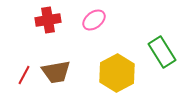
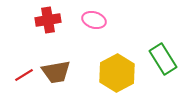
pink ellipse: rotated 55 degrees clockwise
green rectangle: moved 1 px right, 7 px down
red line: rotated 30 degrees clockwise
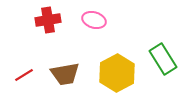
brown trapezoid: moved 9 px right, 2 px down
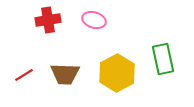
green rectangle: rotated 20 degrees clockwise
brown trapezoid: rotated 12 degrees clockwise
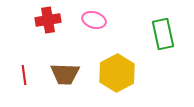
green rectangle: moved 25 px up
red line: rotated 66 degrees counterclockwise
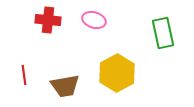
red cross: rotated 15 degrees clockwise
green rectangle: moved 1 px up
brown trapezoid: moved 12 px down; rotated 12 degrees counterclockwise
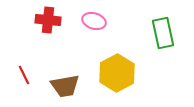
pink ellipse: moved 1 px down
red line: rotated 18 degrees counterclockwise
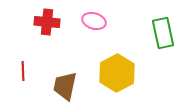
red cross: moved 1 px left, 2 px down
red line: moved 1 px left, 4 px up; rotated 24 degrees clockwise
brown trapezoid: rotated 112 degrees clockwise
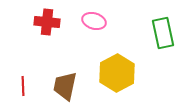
red line: moved 15 px down
